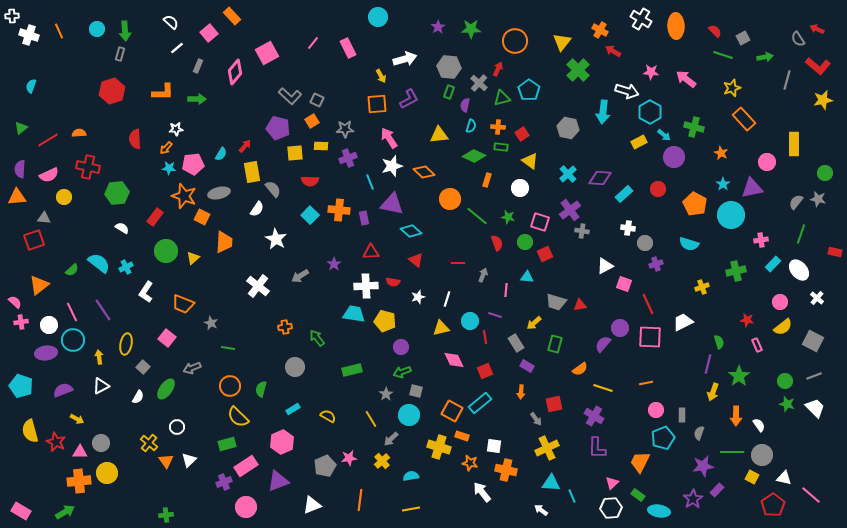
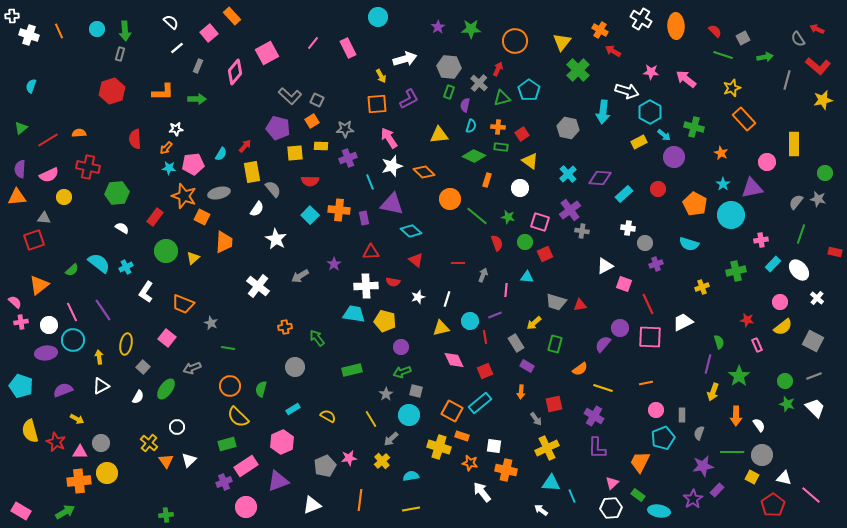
purple line at (495, 315): rotated 40 degrees counterclockwise
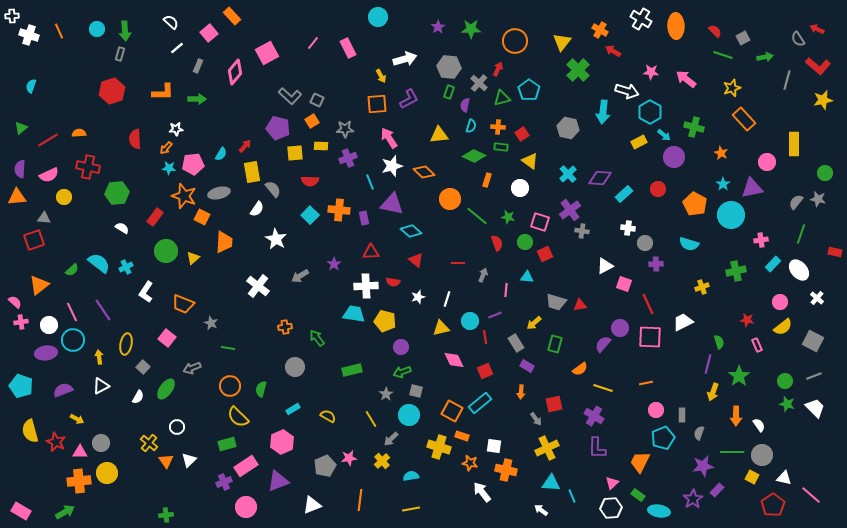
purple cross at (656, 264): rotated 16 degrees clockwise
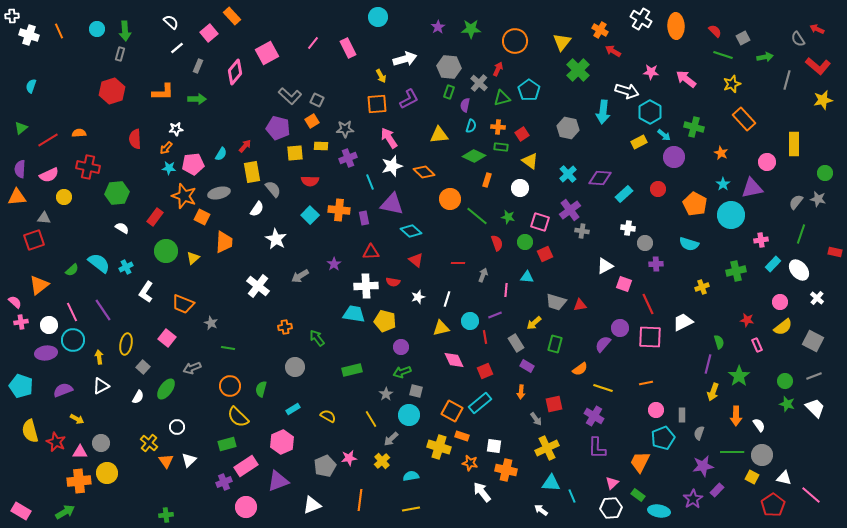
yellow star at (732, 88): moved 4 px up
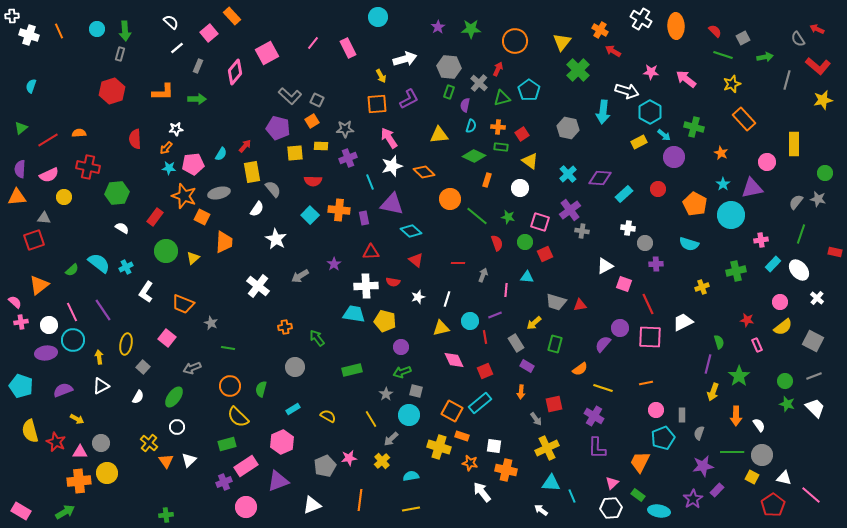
red semicircle at (310, 181): moved 3 px right
green ellipse at (166, 389): moved 8 px right, 8 px down
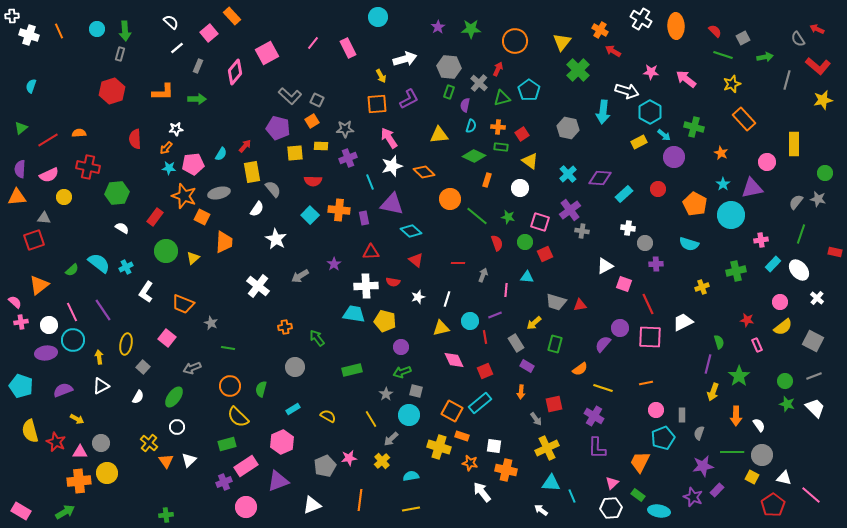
purple star at (693, 499): moved 2 px up; rotated 18 degrees counterclockwise
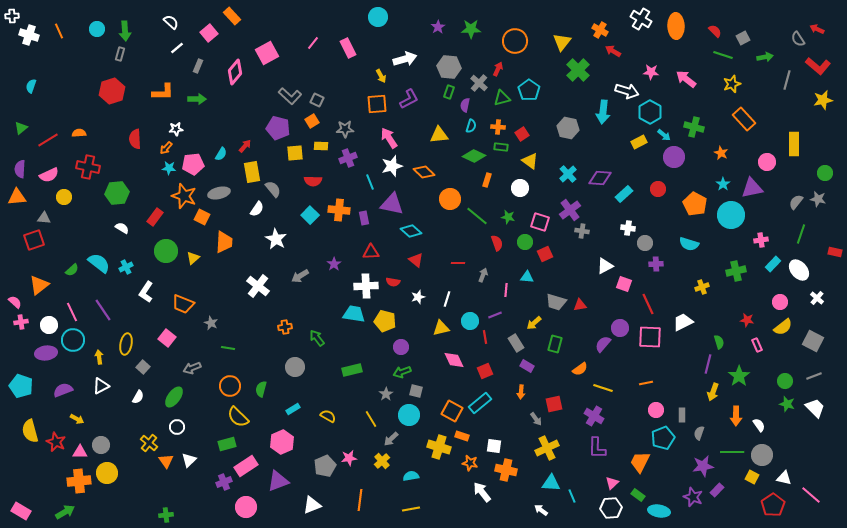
gray circle at (101, 443): moved 2 px down
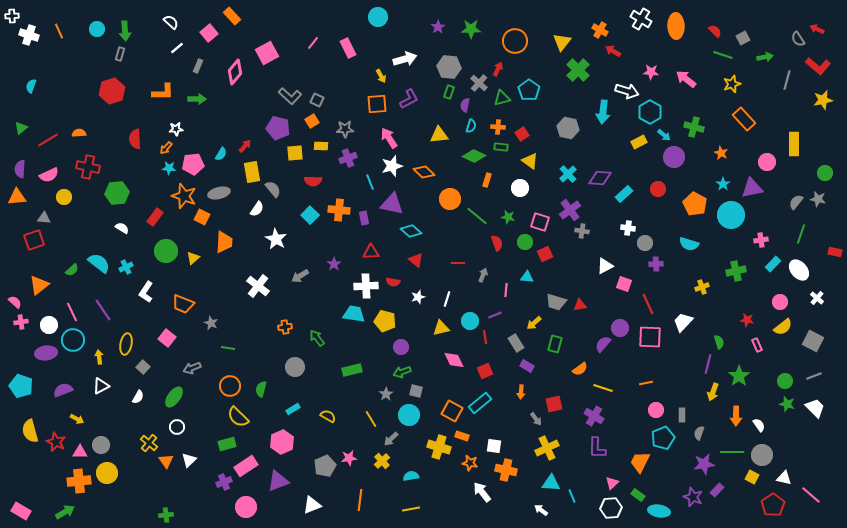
white trapezoid at (683, 322): rotated 20 degrees counterclockwise
purple star at (703, 466): moved 1 px right, 2 px up
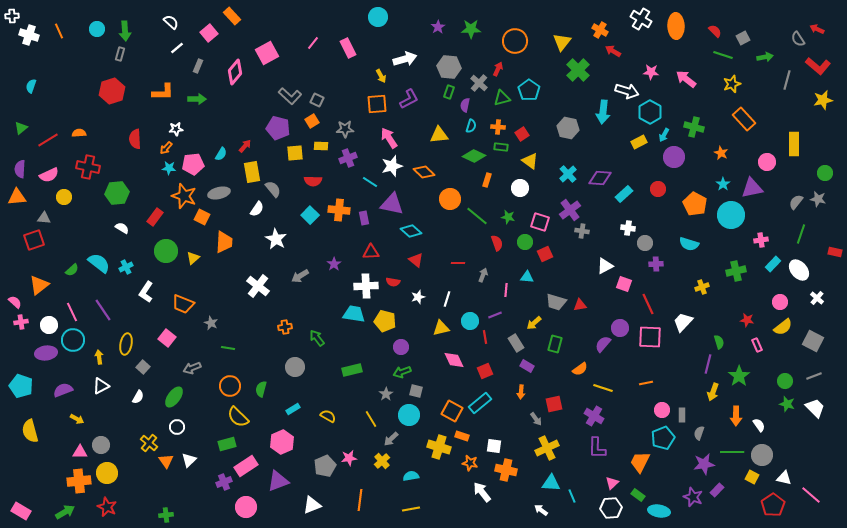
cyan arrow at (664, 135): rotated 80 degrees clockwise
cyan line at (370, 182): rotated 35 degrees counterclockwise
pink circle at (656, 410): moved 6 px right
red star at (56, 442): moved 51 px right, 65 px down
